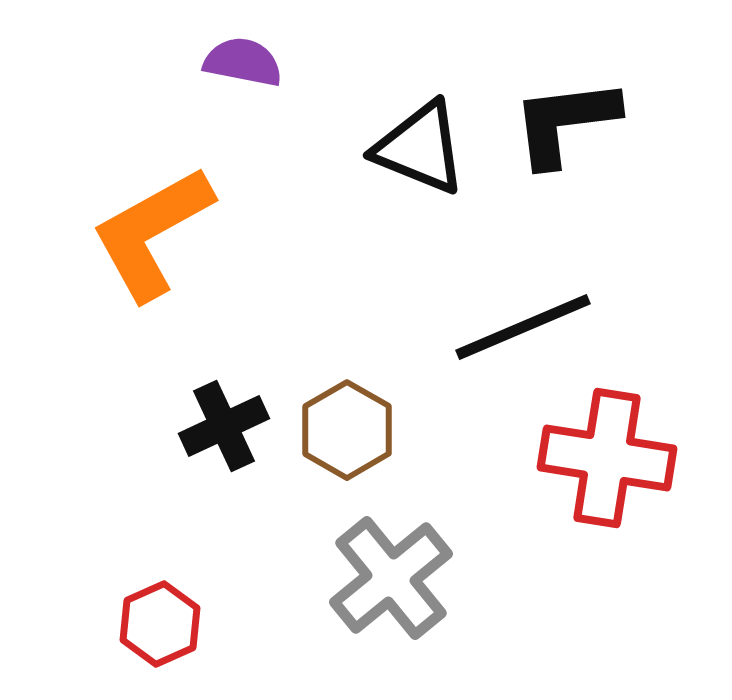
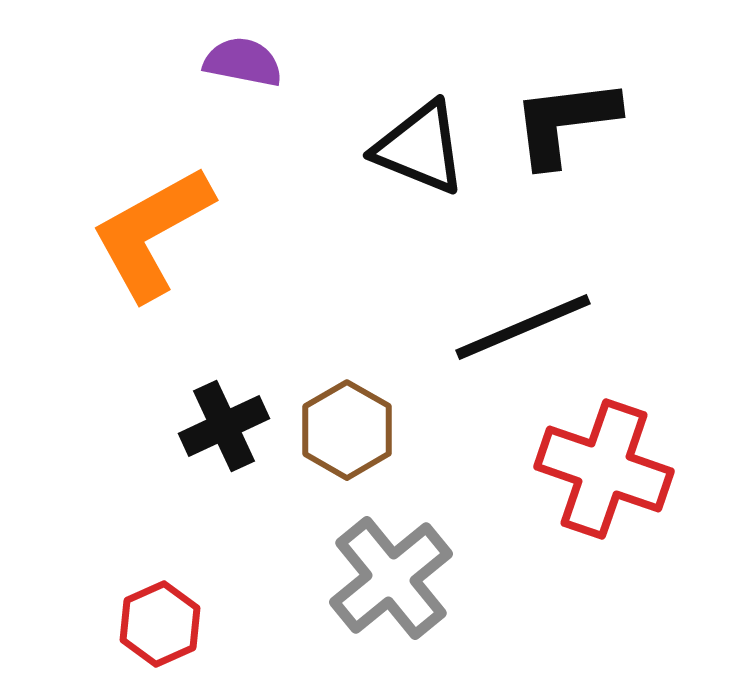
red cross: moved 3 px left, 11 px down; rotated 10 degrees clockwise
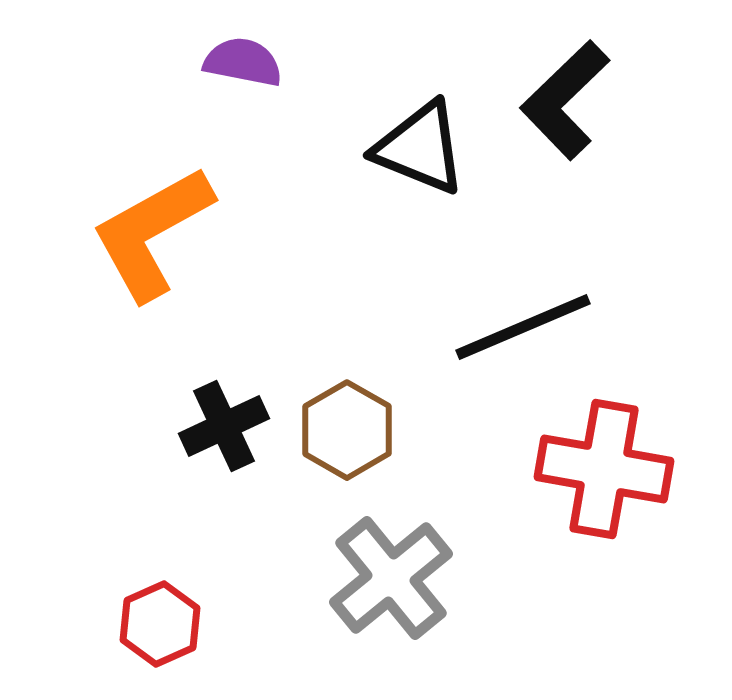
black L-shape: moved 22 px up; rotated 37 degrees counterclockwise
red cross: rotated 9 degrees counterclockwise
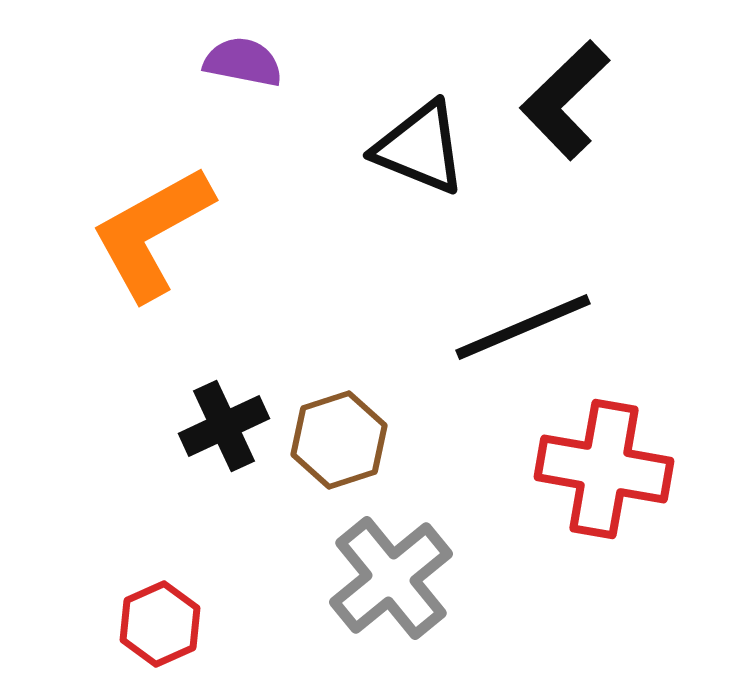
brown hexagon: moved 8 px left, 10 px down; rotated 12 degrees clockwise
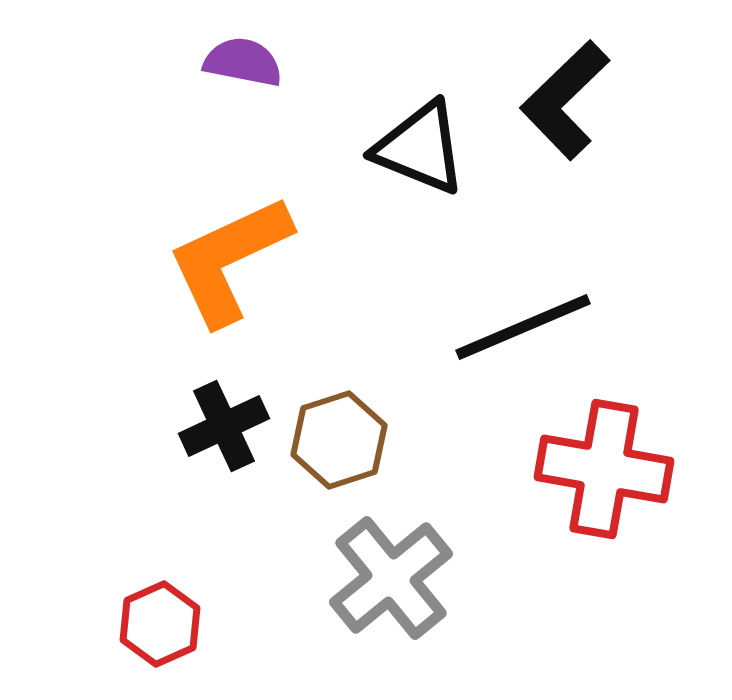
orange L-shape: moved 77 px right, 27 px down; rotated 4 degrees clockwise
